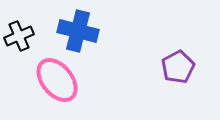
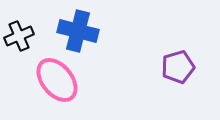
purple pentagon: rotated 12 degrees clockwise
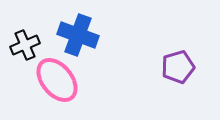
blue cross: moved 4 px down; rotated 6 degrees clockwise
black cross: moved 6 px right, 9 px down
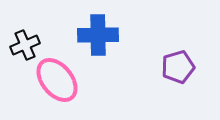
blue cross: moved 20 px right; rotated 21 degrees counterclockwise
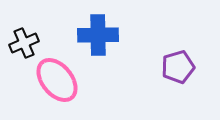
black cross: moved 1 px left, 2 px up
